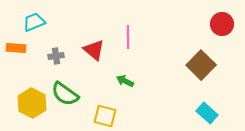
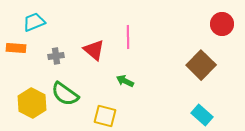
cyan rectangle: moved 5 px left, 2 px down
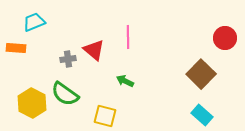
red circle: moved 3 px right, 14 px down
gray cross: moved 12 px right, 3 px down
brown square: moved 9 px down
